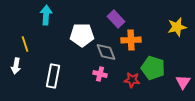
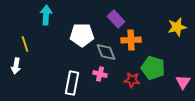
white rectangle: moved 19 px right, 7 px down
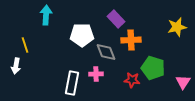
yellow line: moved 1 px down
pink cross: moved 4 px left; rotated 16 degrees counterclockwise
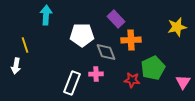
green pentagon: rotated 30 degrees clockwise
white rectangle: rotated 10 degrees clockwise
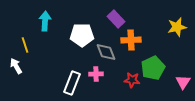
cyan arrow: moved 1 px left, 6 px down
white arrow: rotated 140 degrees clockwise
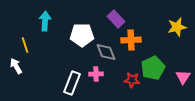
pink triangle: moved 5 px up
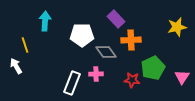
gray diamond: rotated 15 degrees counterclockwise
pink triangle: moved 1 px left
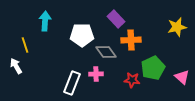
pink triangle: rotated 21 degrees counterclockwise
